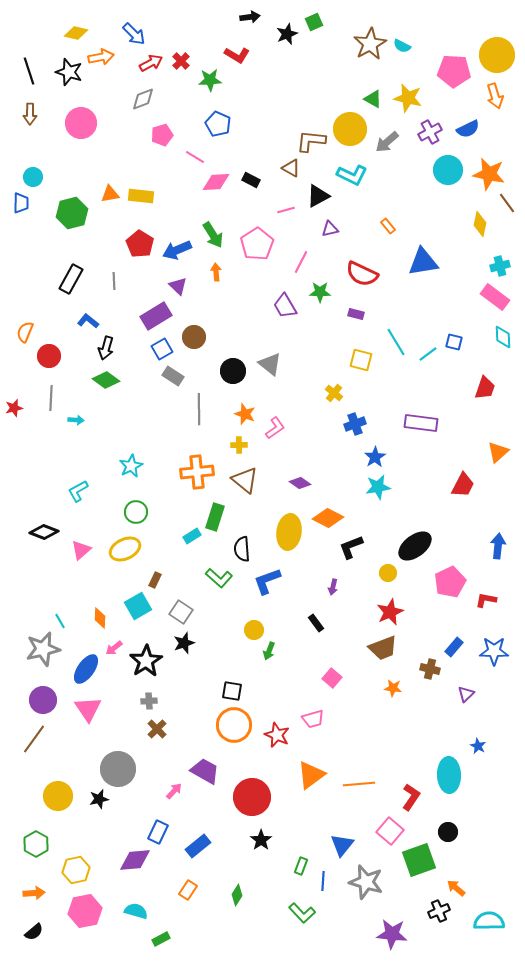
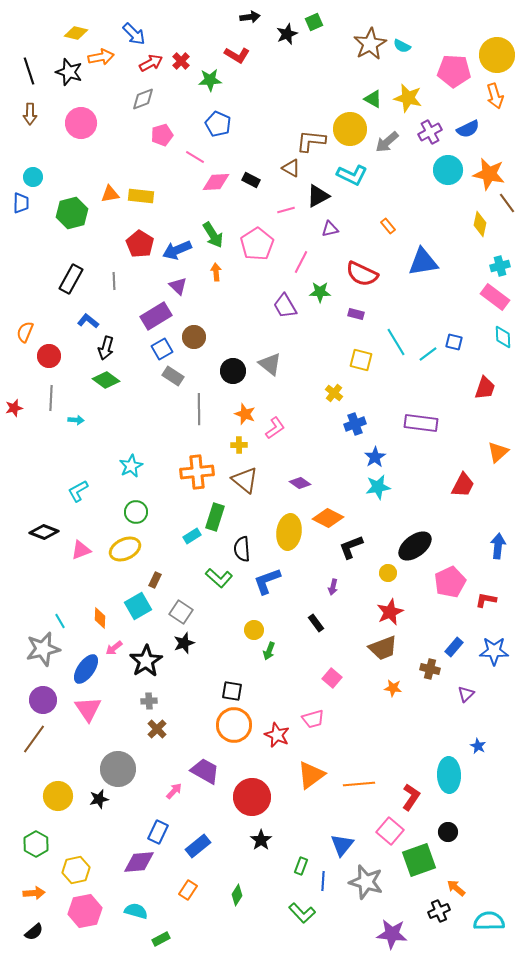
pink triangle at (81, 550): rotated 20 degrees clockwise
purple diamond at (135, 860): moved 4 px right, 2 px down
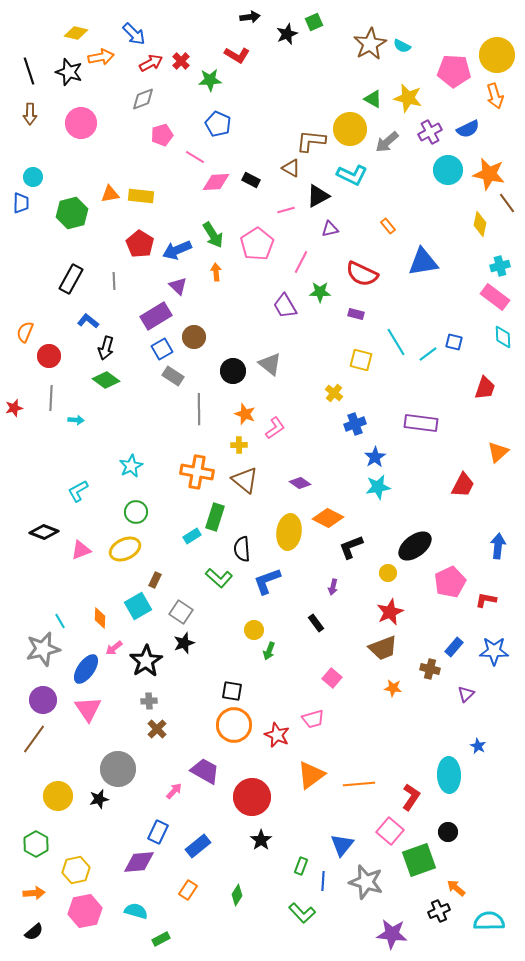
orange cross at (197, 472): rotated 16 degrees clockwise
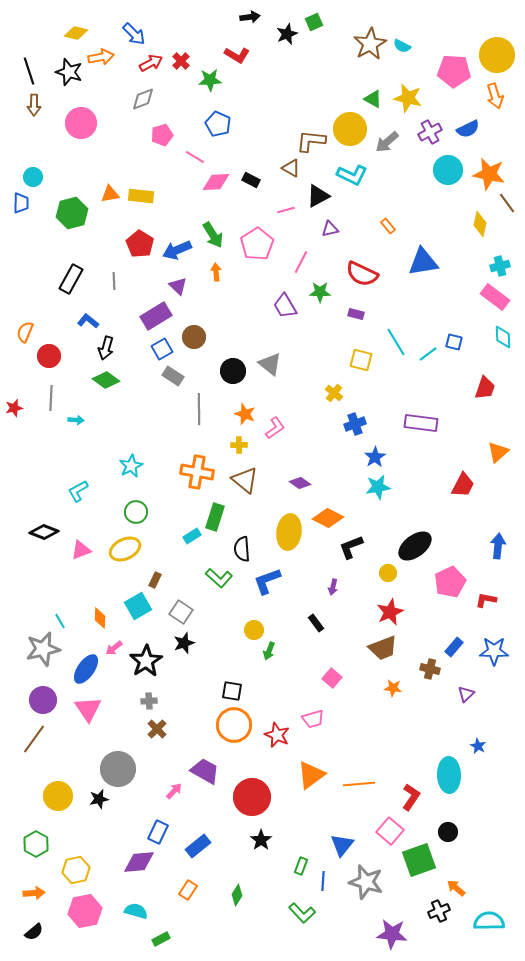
brown arrow at (30, 114): moved 4 px right, 9 px up
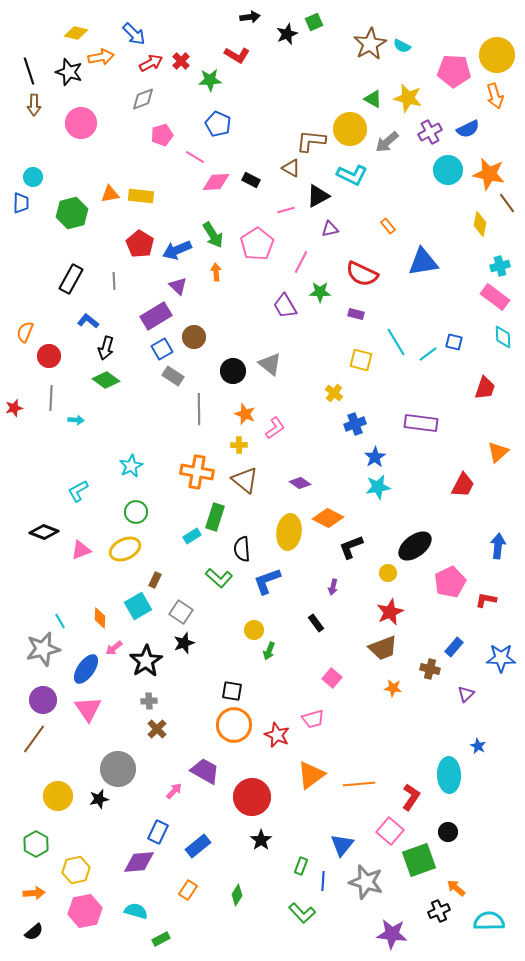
blue star at (494, 651): moved 7 px right, 7 px down
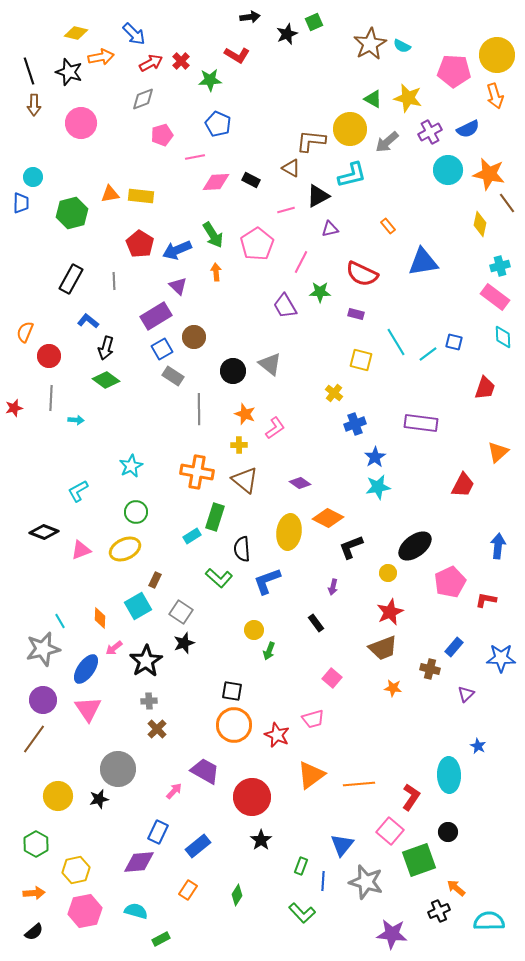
pink line at (195, 157): rotated 42 degrees counterclockwise
cyan L-shape at (352, 175): rotated 40 degrees counterclockwise
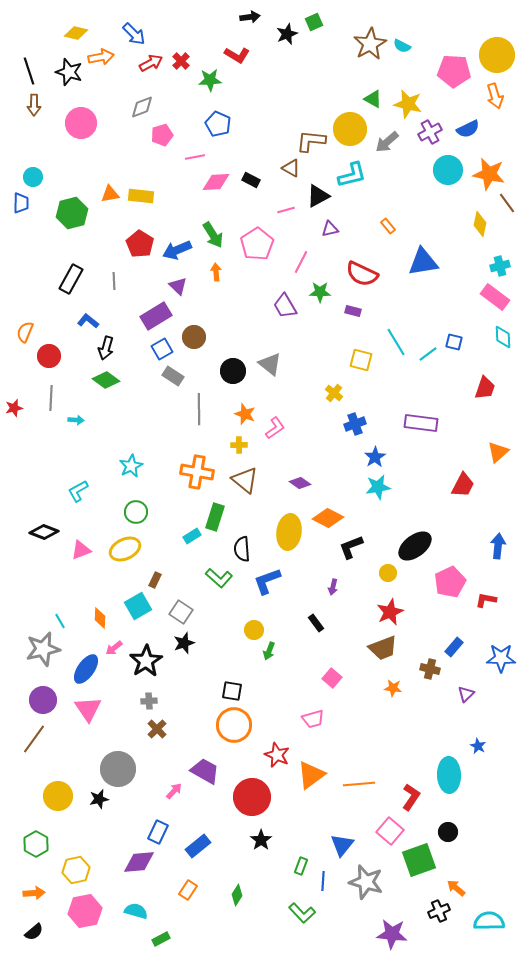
yellow star at (408, 98): moved 6 px down
gray diamond at (143, 99): moved 1 px left, 8 px down
purple rectangle at (356, 314): moved 3 px left, 3 px up
red star at (277, 735): moved 20 px down
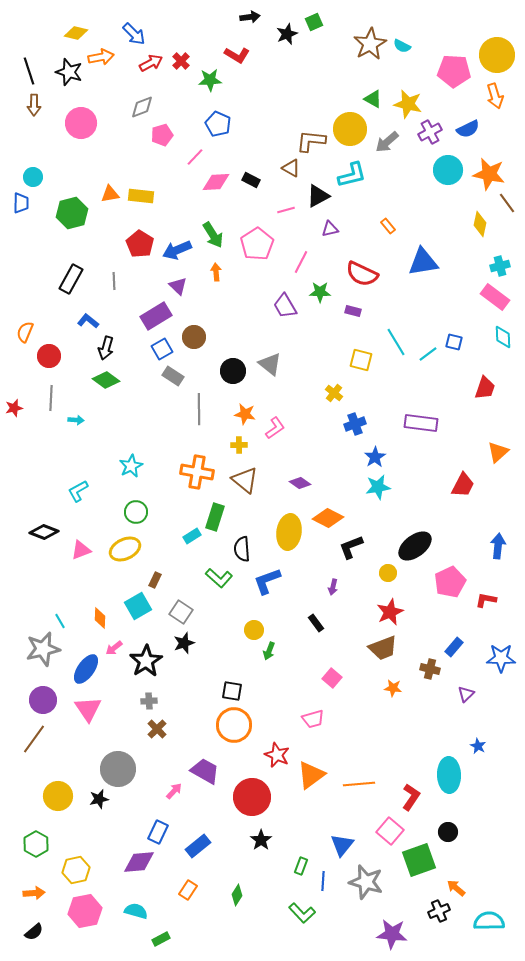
pink line at (195, 157): rotated 36 degrees counterclockwise
orange star at (245, 414): rotated 10 degrees counterclockwise
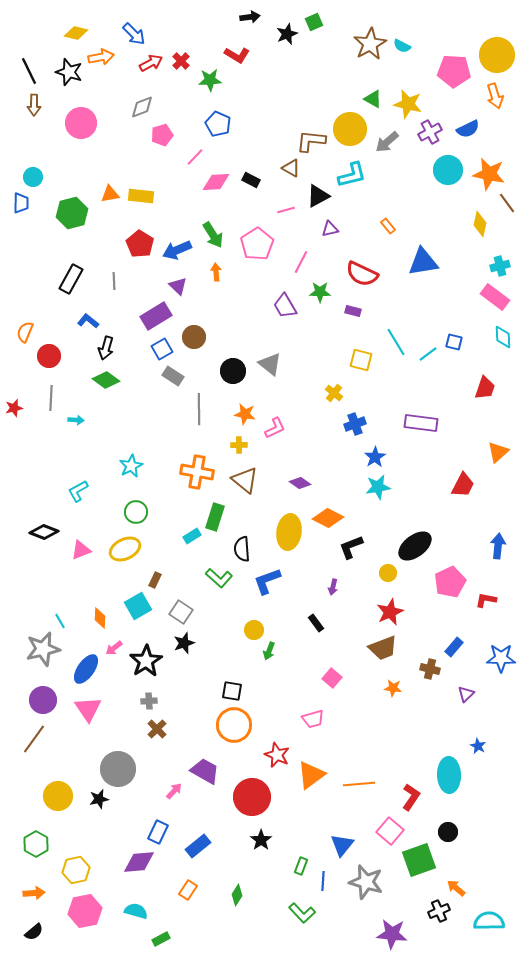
black line at (29, 71): rotated 8 degrees counterclockwise
pink L-shape at (275, 428): rotated 10 degrees clockwise
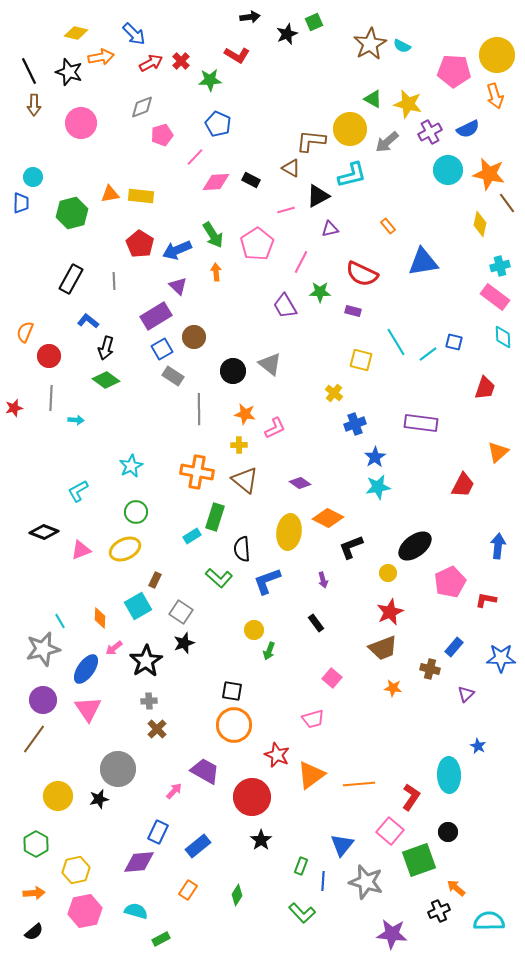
purple arrow at (333, 587): moved 10 px left, 7 px up; rotated 28 degrees counterclockwise
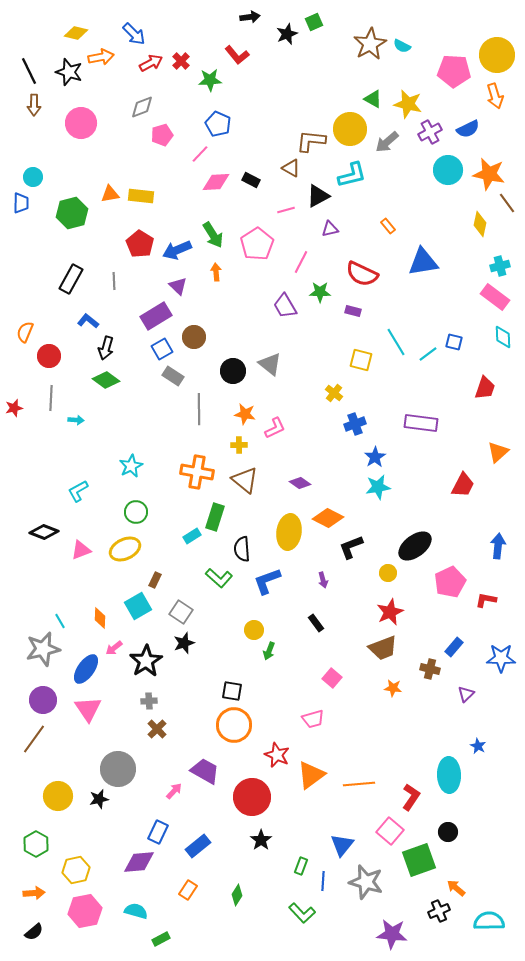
red L-shape at (237, 55): rotated 20 degrees clockwise
pink line at (195, 157): moved 5 px right, 3 px up
